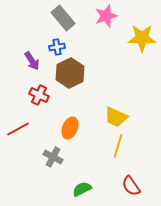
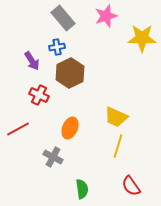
green semicircle: rotated 108 degrees clockwise
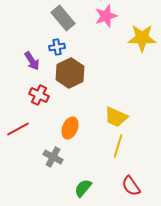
green semicircle: moved 1 px right, 1 px up; rotated 132 degrees counterclockwise
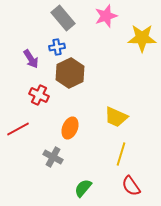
purple arrow: moved 1 px left, 2 px up
yellow line: moved 3 px right, 8 px down
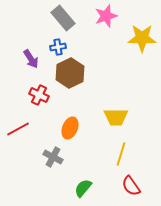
blue cross: moved 1 px right
yellow trapezoid: rotated 25 degrees counterclockwise
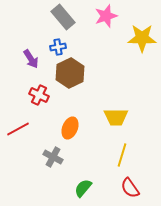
gray rectangle: moved 1 px up
yellow line: moved 1 px right, 1 px down
red semicircle: moved 1 px left, 2 px down
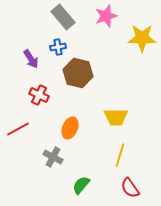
brown hexagon: moved 8 px right; rotated 20 degrees counterclockwise
yellow line: moved 2 px left
green semicircle: moved 2 px left, 3 px up
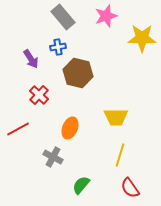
red cross: rotated 18 degrees clockwise
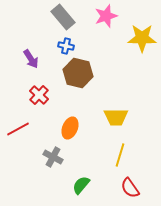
blue cross: moved 8 px right, 1 px up; rotated 21 degrees clockwise
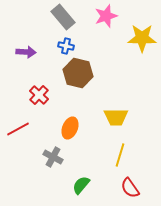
purple arrow: moved 5 px left, 7 px up; rotated 54 degrees counterclockwise
